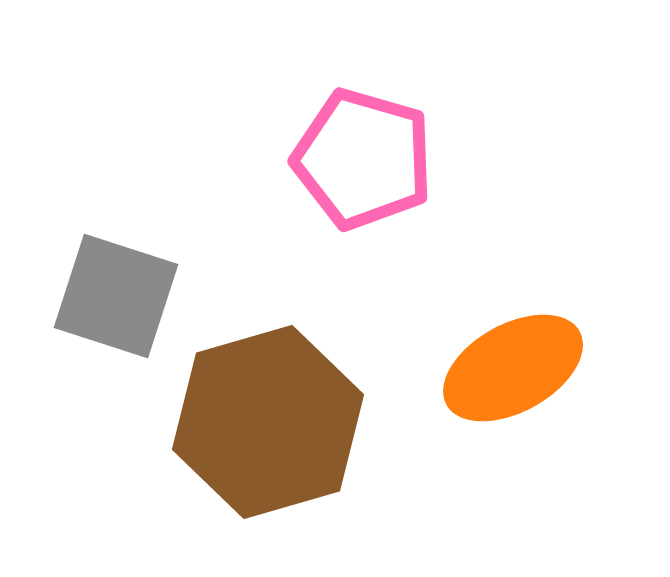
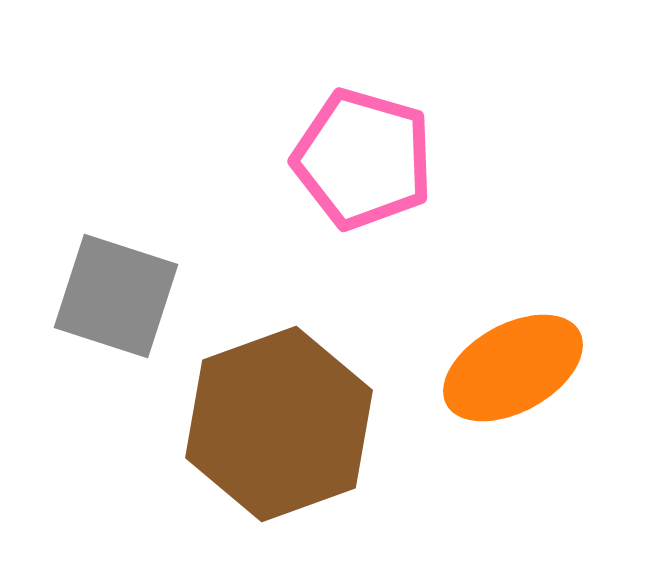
brown hexagon: moved 11 px right, 2 px down; rotated 4 degrees counterclockwise
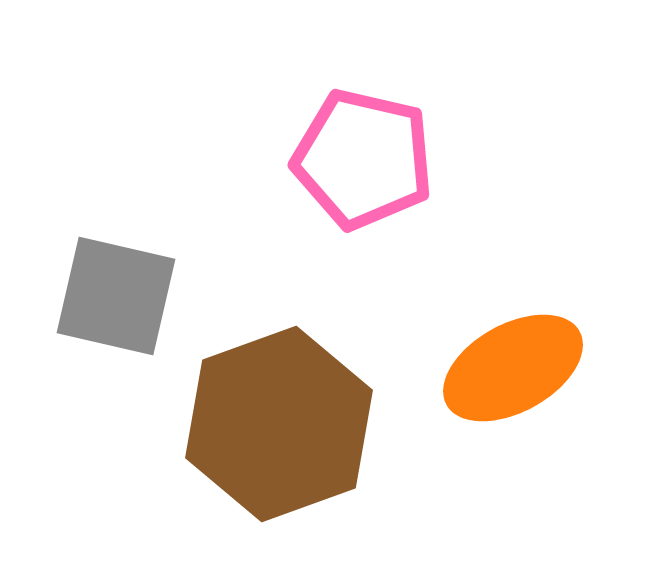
pink pentagon: rotated 3 degrees counterclockwise
gray square: rotated 5 degrees counterclockwise
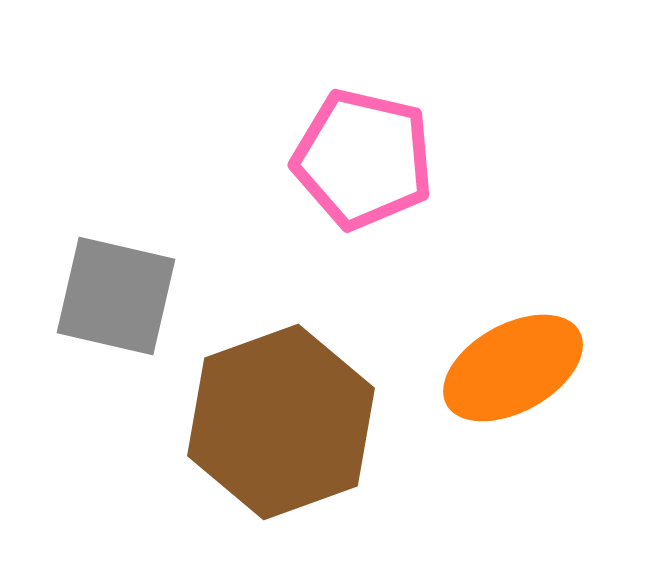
brown hexagon: moved 2 px right, 2 px up
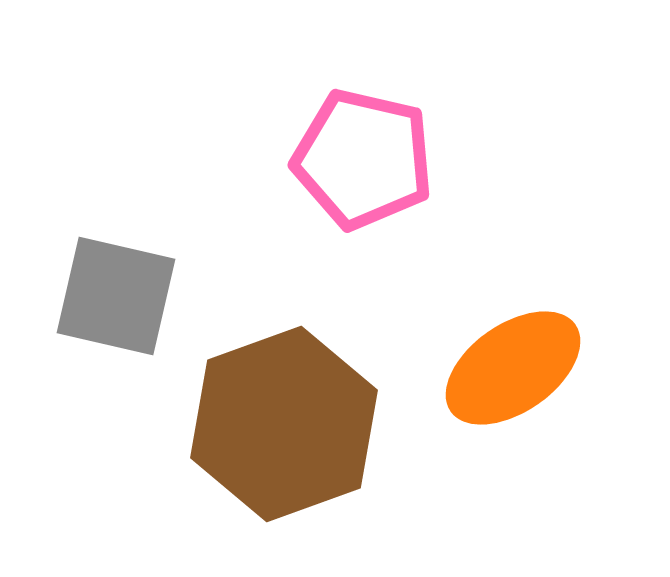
orange ellipse: rotated 6 degrees counterclockwise
brown hexagon: moved 3 px right, 2 px down
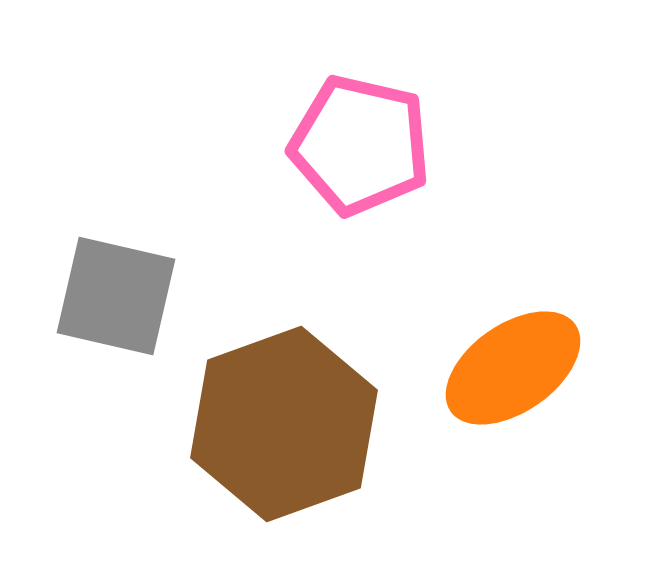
pink pentagon: moved 3 px left, 14 px up
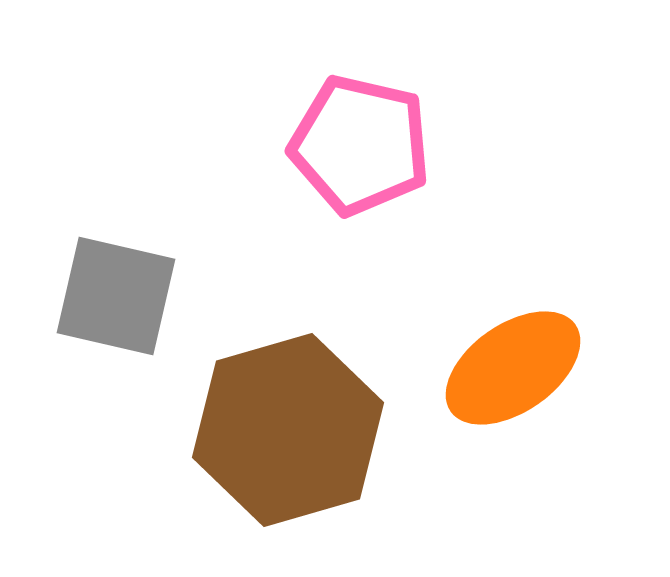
brown hexagon: moved 4 px right, 6 px down; rotated 4 degrees clockwise
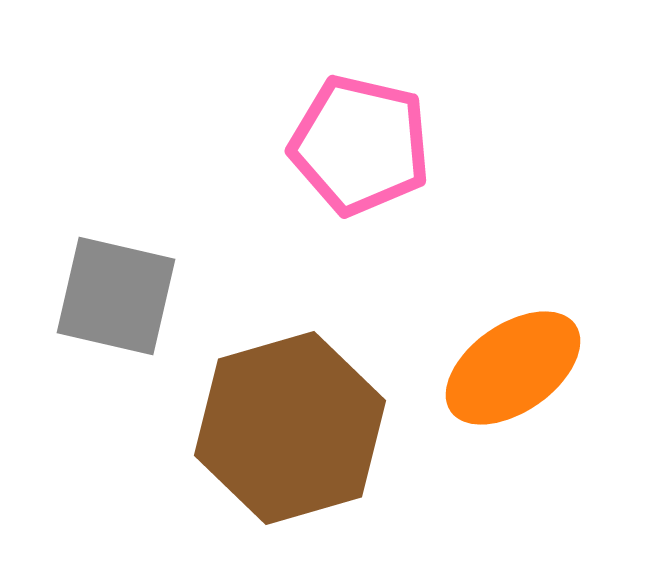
brown hexagon: moved 2 px right, 2 px up
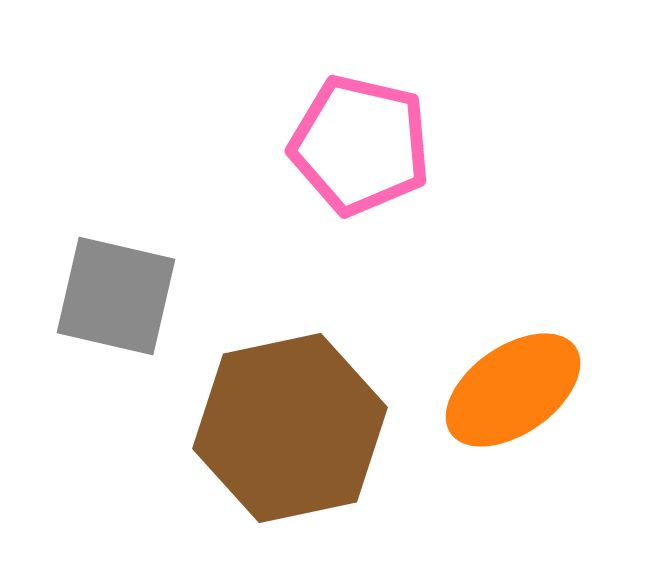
orange ellipse: moved 22 px down
brown hexagon: rotated 4 degrees clockwise
